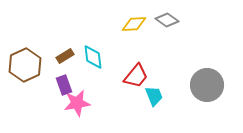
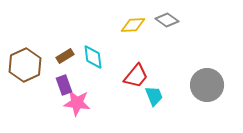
yellow diamond: moved 1 px left, 1 px down
pink star: rotated 16 degrees clockwise
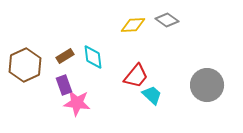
cyan trapezoid: moved 2 px left, 1 px up; rotated 25 degrees counterclockwise
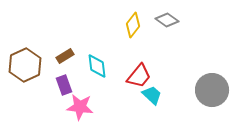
yellow diamond: rotated 50 degrees counterclockwise
cyan diamond: moved 4 px right, 9 px down
red trapezoid: moved 3 px right
gray circle: moved 5 px right, 5 px down
pink star: moved 3 px right, 4 px down
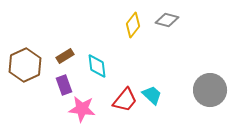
gray diamond: rotated 20 degrees counterclockwise
red trapezoid: moved 14 px left, 24 px down
gray circle: moved 2 px left
pink star: moved 2 px right, 2 px down
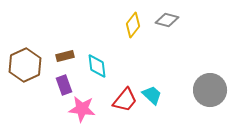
brown rectangle: rotated 18 degrees clockwise
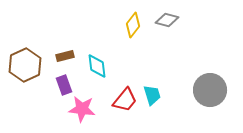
cyan trapezoid: rotated 30 degrees clockwise
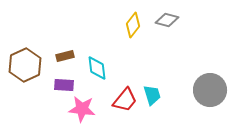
cyan diamond: moved 2 px down
purple rectangle: rotated 66 degrees counterclockwise
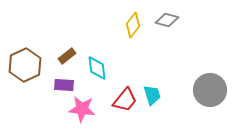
brown rectangle: moved 2 px right; rotated 24 degrees counterclockwise
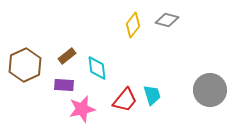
pink star: rotated 20 degrees counterclockwise
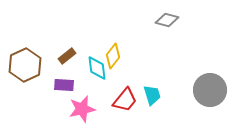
yellow diamond: moved 20 px left, 31 px down
